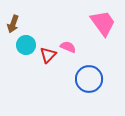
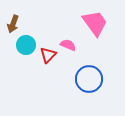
pink trapezoid: moved 8 px left
pink semicircle: moved 2 px up
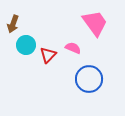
pink semicircle: moved 5 px right, 3 px down
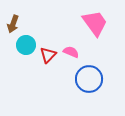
pink semicircle: moved 2 px left, 4 px down
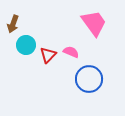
pink trapezoid: moved 1 px left
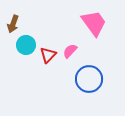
pink semicircle: moved 1 px left, 1 px up; rotated 70 degrees counterclockwise
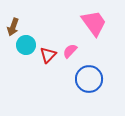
brown arrow: moved 3 px down
